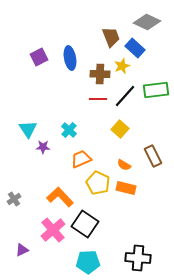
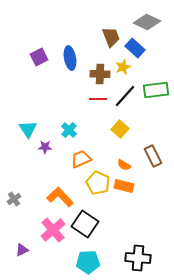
yellow star: moved 1 px right, 1 px down
purple star: moved 2 px right
orange rectangle: moved 2 px left, 2 px up
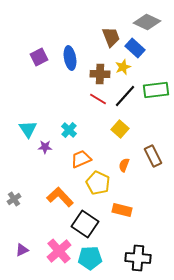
red line: rotated 30 degrees clockwise
orange semicircle: rotated 80 degrees clockwise
orange rectangle: moved 2 px left, 24 px down
pink cross: moved 6 px right, 21 px down
cyan pentagon: moved 2 px right, 4 px up
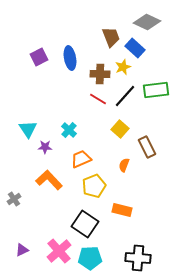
brown rectangle: moved 6 px left, 9 px up
yellow pentagon: moved 4 px left, 3 px down; rotated 25 degrees clockwise
orange L-shape: moved 11 px left, 17 px up
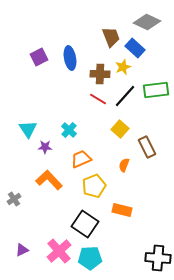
black cross: moved 20 px right
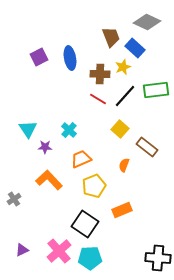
brown rectangle: rotated 25 degrees counterclockwise
orange rectangle: rotated 36 degrees counterclockwise
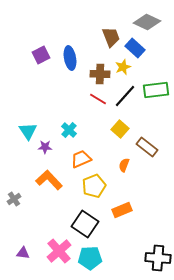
purple square: moved 2 px right, 2 px up
cyan triangle: moved 2 px down
purple triangle: moved 1 px right, 3 px down; rotated 32 degrees clockwise
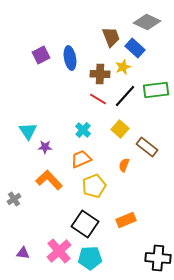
cyan cross: moved 14 px right
orange rectangle: moved 4 px right, 10 px down
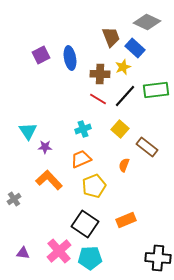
cyan cross: moved 1 px up; rotated 28 degrees clockwise
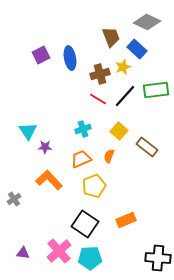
blue rectangle: moved 2 px right, 1 px down
brown cross: rotated 18 degrees counterclockwise
yellow square: moved 1 px left, 2 px down
orange semicircle: moved 15 px left, 9 px up
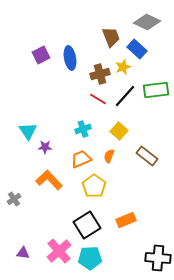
brown rectangle: moved 9 px down
yellow pentagon: rotated 15 degrees counterclockwise
black square: moved 2 px right, 1 px down; rotated 24 degrees clockwise
